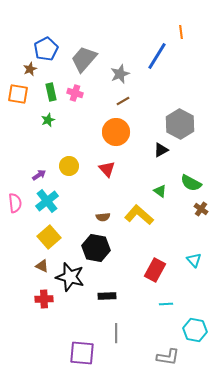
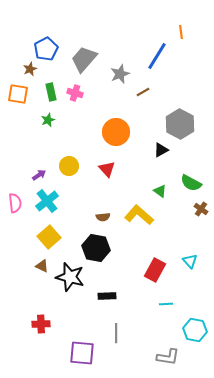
brown line: moved 20 px right, 9 px up
cyan triangle: moved 4 px left, 1 px down
red cross: moved 3 px left, 25 px down
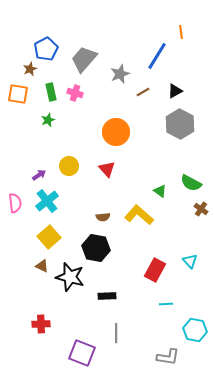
black triangle: moved 14 px right, 59 px up
purple square: rotated 16 degrees clockwise
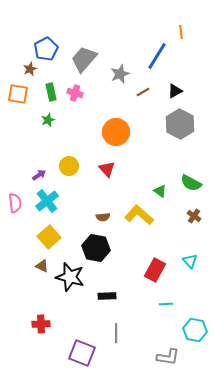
brown cross: moved 7 px left, 7 px down
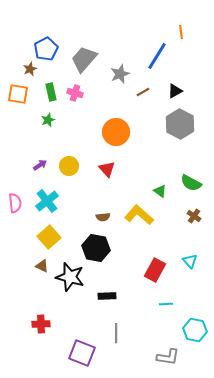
purple arrow: moved 1 px right, 10 px up
